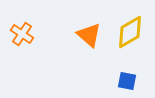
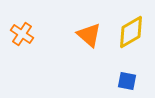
yellow diamond: moved 1 px right
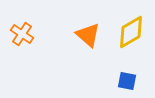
orange triangle: moved 1 px left
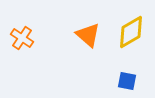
orange cross: moved 4 px down
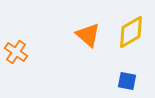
orange cross: moved 6 px left, 14 px down
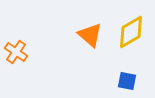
orange triangle: moved 2 px right
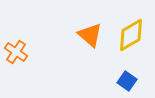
yellow diamond: moved 3 px down
blue square: rotated 24 degrees clockwise
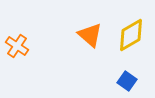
orange cross: moved 1 px right, 6 px up
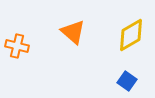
orange triangle: moved 17 px left, 3 px up
orange cross: rotated 20 degrees counterclockwise
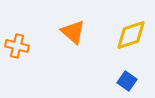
yellow diamond: rotated 12 degrees clockwise
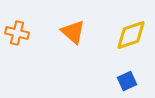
orange cross: moved 13 px up
blue square: rotated 30 degrees clockwise
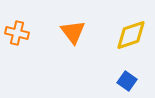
orange triangle: rotated 12 degrees clockwise
blue square: rotated 30 degrees counterclockwise
